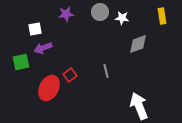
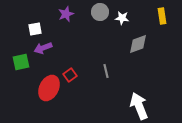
purple star: rotated 14 degrees counterclockwise
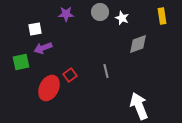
purple star: rotated 21 degrees clockwise
white star: rotated 16 degrees clockwise
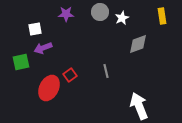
white star: rotated 24 degrees clockwise
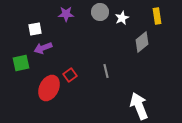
yellow rectangle: moved 5 px left
gray diamond: moved 4 px right, 2 px up; rotated 20 degrees counterclockwise
green square: moved 1 px down
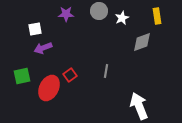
gray circle: moved 1 px left, 1 px up
gray diamond: rotated 20 degrees clockwise
green square: moved 1 px right, 13 px down
gray line: rotated 24 degrees clockwise
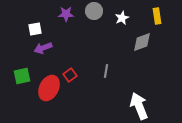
gray circle: moved 5 px left
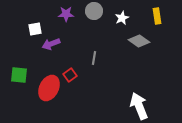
gray diamond: moved 3 px left, 1 px up; rotated 55 degrees clockwise
purple arrow: moved 8 px right, 4 px up
gray line: moved 12 px left, 13 px up
green square: moved 3 px left, 1 px up; rotated 18 degrees clockwise
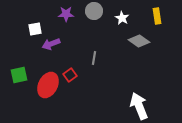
white star: rotated 16 degrees counterclockwise
green square: rotated 18 degrees counterclockwise
red ellipse: moved 1 px left, 3 px up
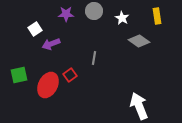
white square: rotated 24 degrees counterclockwise
